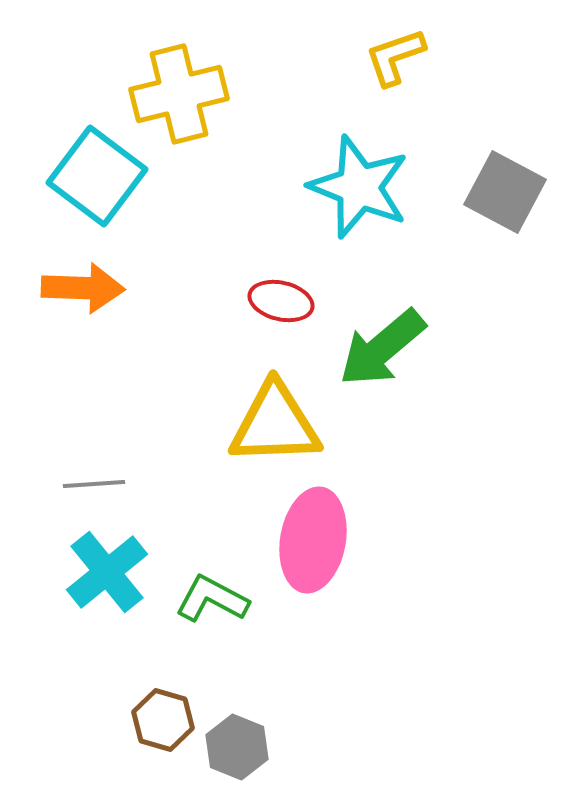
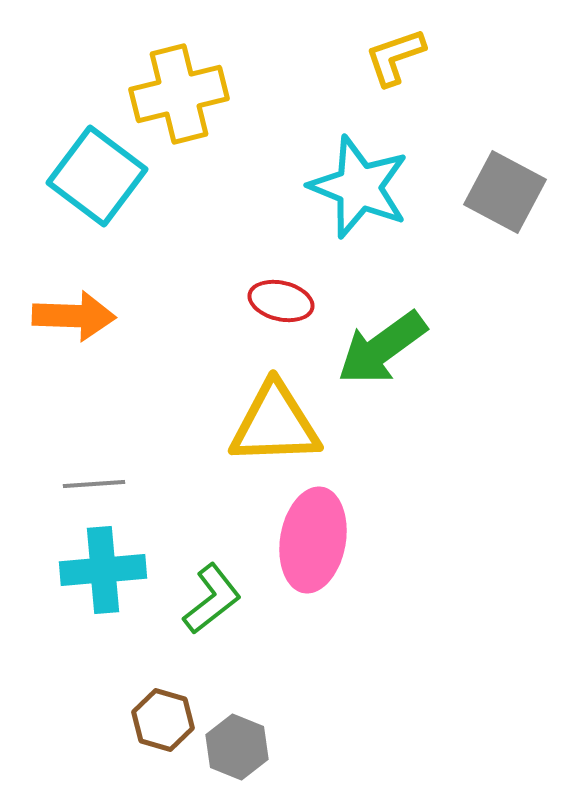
orange arrow: moved 9 px left, 28 px down
green arrow: rotated 4 degrees clockwise
cyan cross: moved 4 px left, 2 px up; rotated 34 degrees clockwise
green L-shape: rotated 114 degrees clockwise
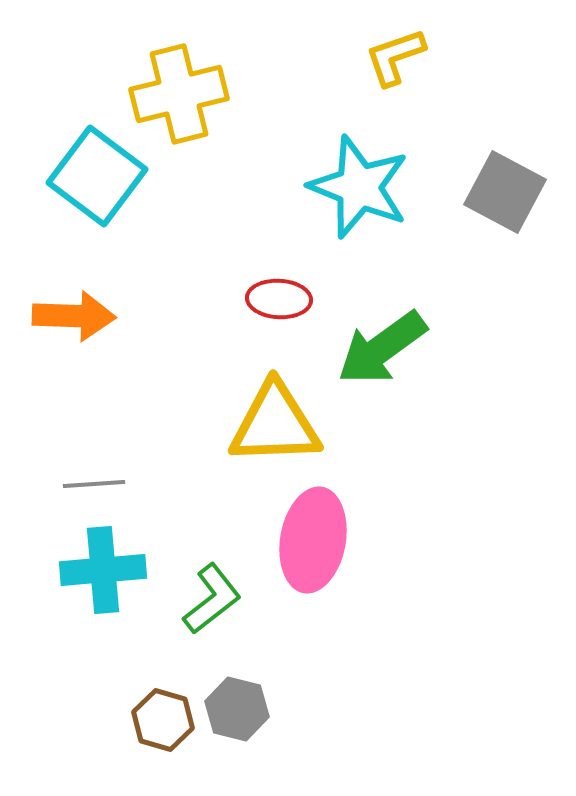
red ellipse: moved 2 px left, 2 px up; rotated 10 degrees counterclockwise
gray hexagon: moved 38 px up; rotated 8 degrees counterclockwise
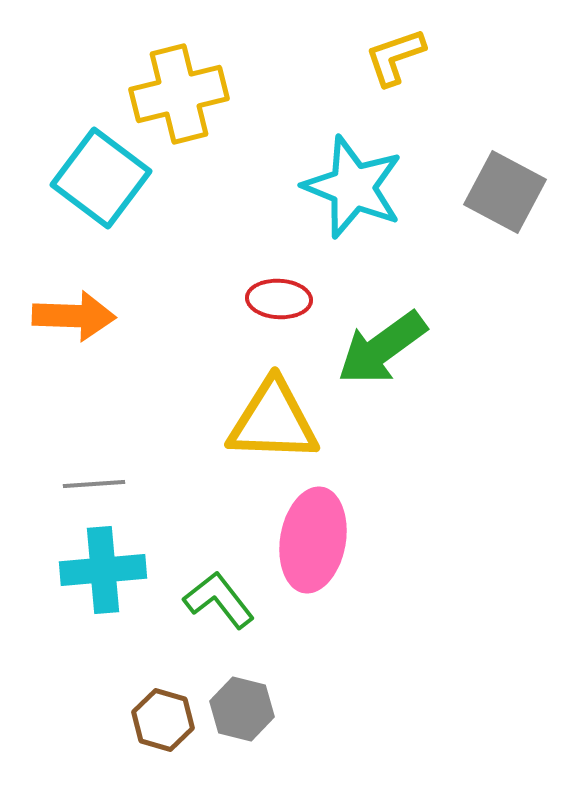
cyan square: moved 4 px right, 2 px down
cyan star: moved 6 px left
yellow triangle: moved 2 px left, 3 px up; rotated 4 degrees clockwise
green L-shape: moved 7 px right, 1 px down; rotated 90 degrees counterclockwise
gray hexagon: moved 5 px right
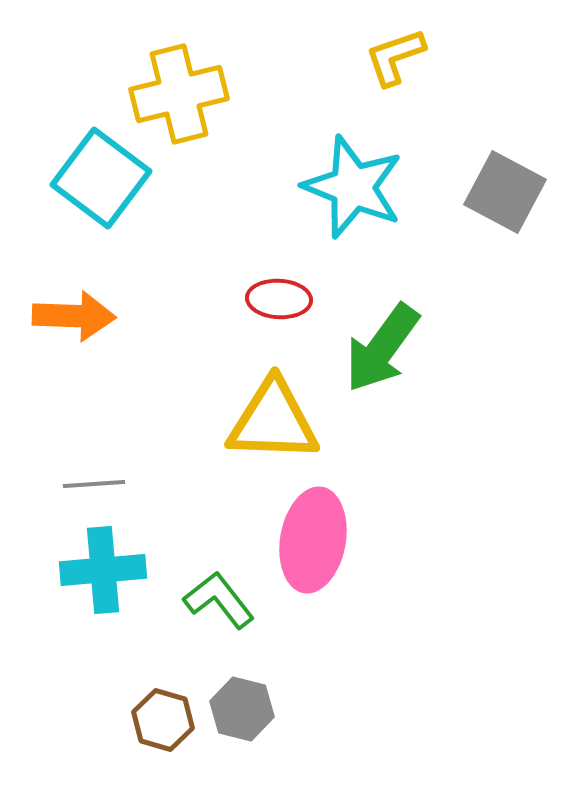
green arrow: rotated 18 degrees counterclockwise
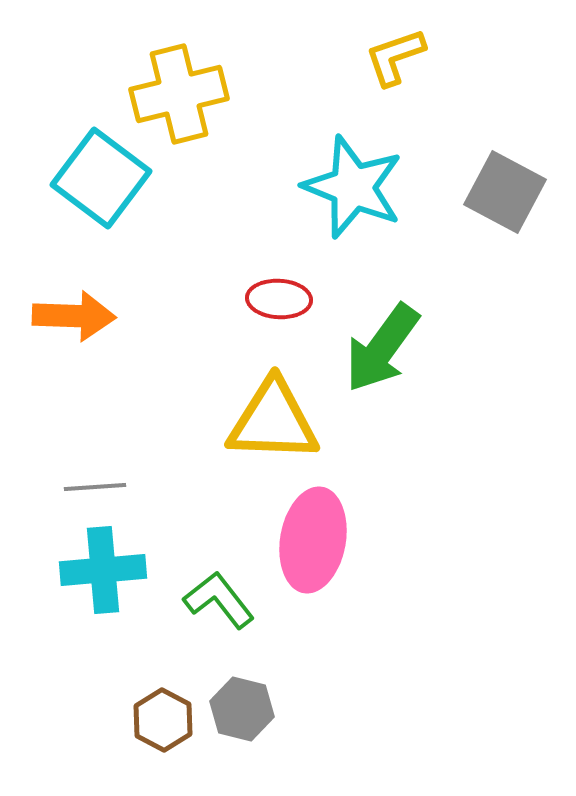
gray line: moved 1 px right, 3 px down
brown hexagon: rotated 12 degrees clockwise
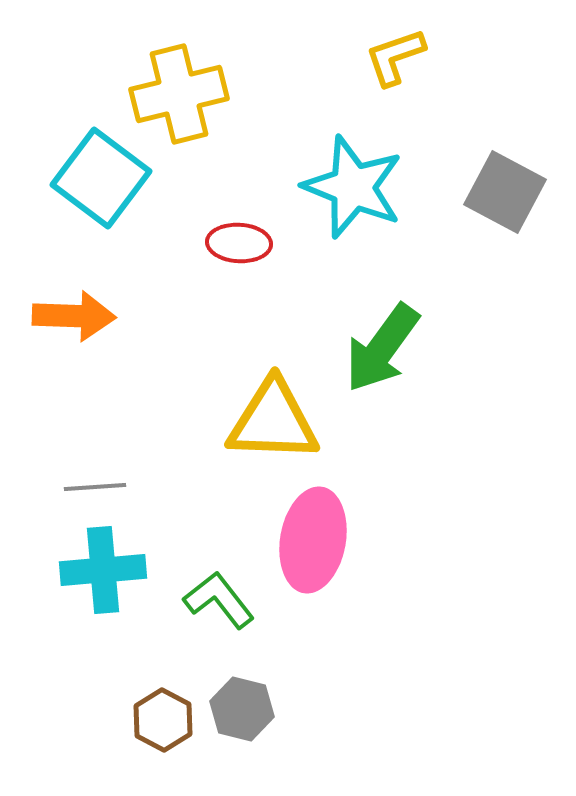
red ellipse: moved 40 px left, 56 px up
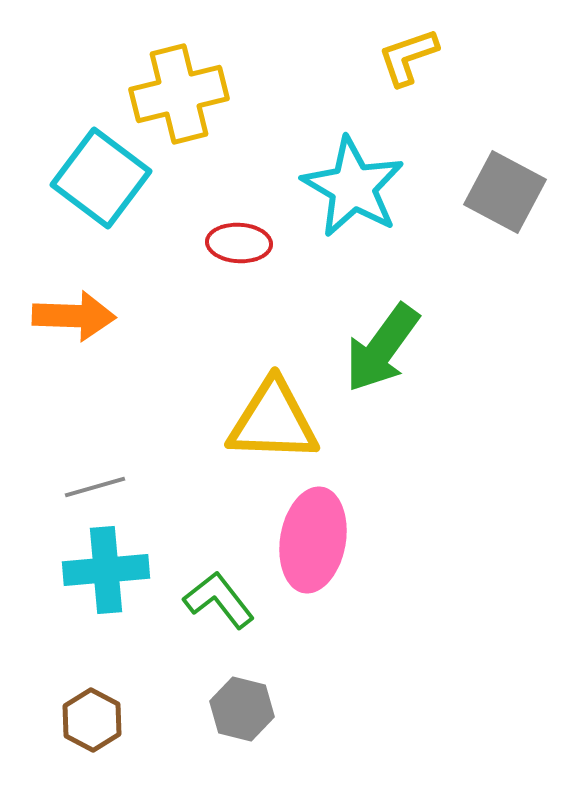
yellow L-shape: moved 13 px right
cyan star: rotated 8 degrees clockwise
gray line: rotated 12 degrees counterclockwise
cyan cross: moved 3 px right
brown hexagon: moved 71 px left
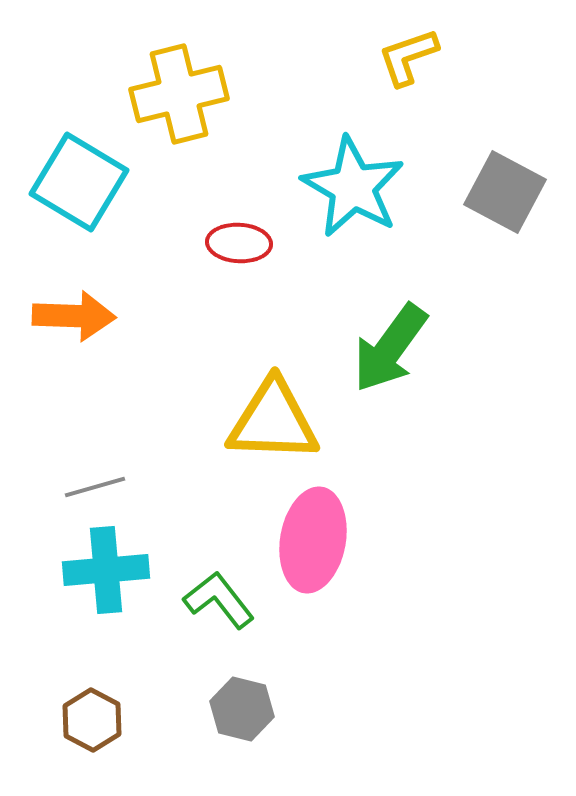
cyan square: moved 22 px left, 4 px down; rotated 6 degrees counterclockwise
green arrow: moved 8 px right
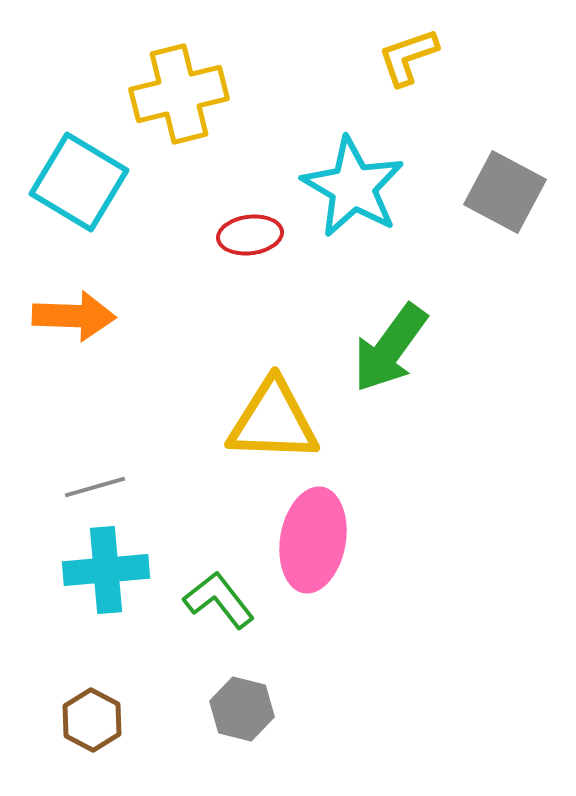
red ellipse: moved 11 px right, 8 px up; rotated 10 degrees counterclockwise
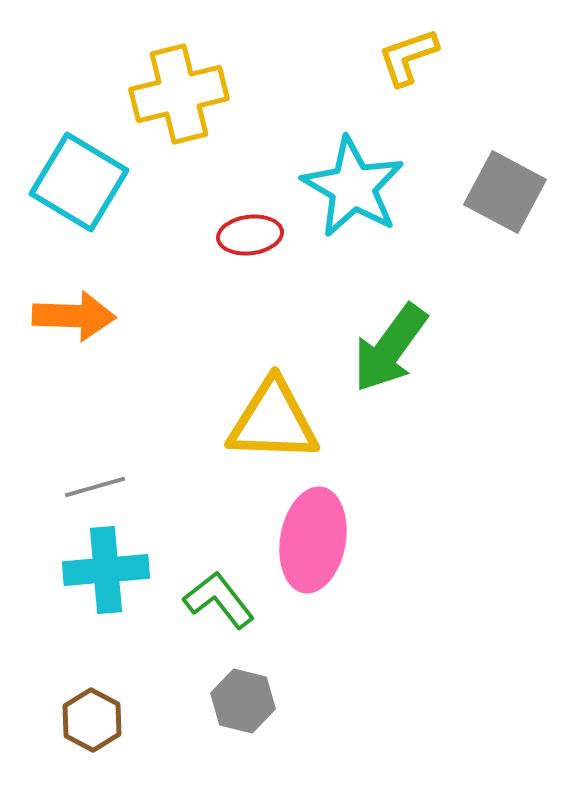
gray hexagon: moved 1 px right, 8 px up
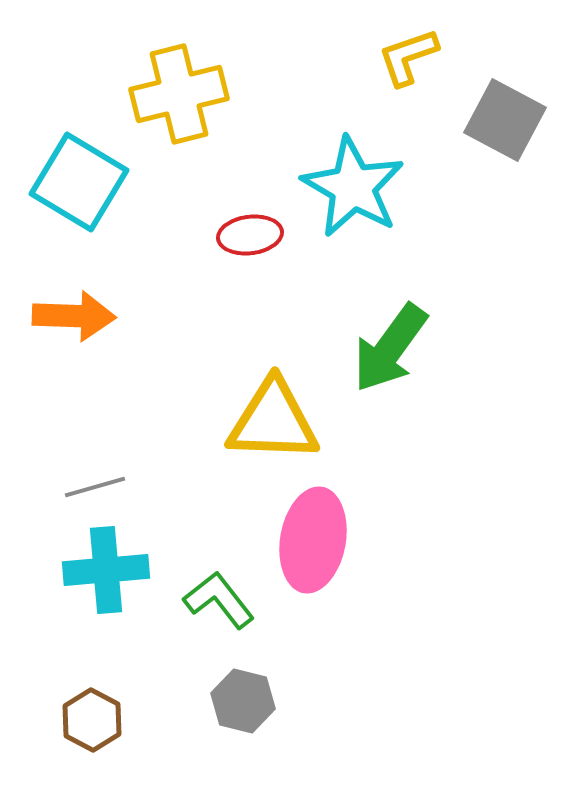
gray square: moved 72 px up
